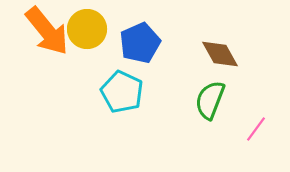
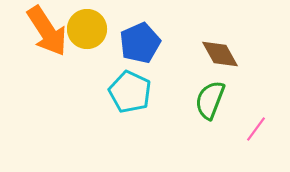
orange arrow: rotated 6 degrees clockwise
cyan pentagon: moved 8 px right
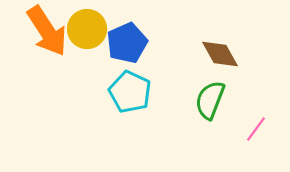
blue pentagon: moved 13 px left
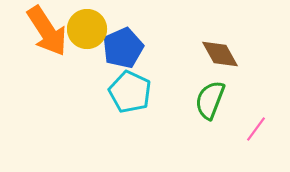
blue pentagon: moved 4 px left, 5 px down
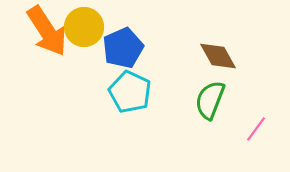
yellow circle: moved 3 px left, 2 px up
brown diamond: moved 2 px left, 2 px down
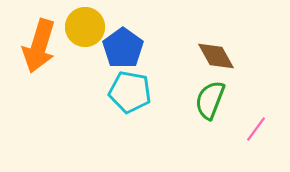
yellow circle: moved 1 px right
orange arrow: moved 8 px left, 15 px down; rotated 50 degrees clockwise
blue pentagon: rotated 12 degrees counterclockwise
brown diamond: moved 2 px left
cyan pentagon: rotated 15 degrees counterclockwise
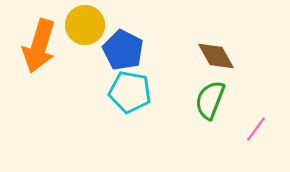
yellow circle: moved 2 px up
blue pentagon: moved 2 px down; rotated 9 degrees counterclockwise
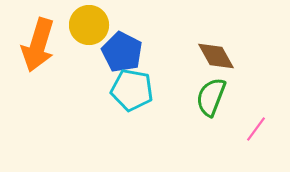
yellow circle: moved 4 px right
orange arrow: moved 1 px left, 1 px up
blue pentagon: moved 1 px left, 2 px down
cyan pentagon: moved 2 px right, 2 px up
green semicircle: moved 1 px right, 3 px up
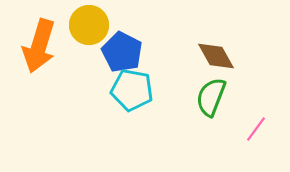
orange arrow: moved 1 px right, 1 px down
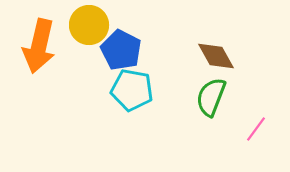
orange arrow: rotated 4 degrees counterclockwise
blue pentagon: moved 1 px left, 2 px up
